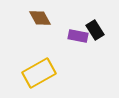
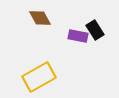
yellow rectangle: moved 4 px down
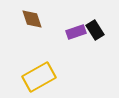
brown diamond: moved 8 px left, 1 px down; rotated 10 degrees clockwise
purple rectangle: moved 2 px left, 4 px up; rotated 30 degrees counterclockwise
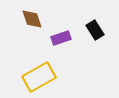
purple rectangle: moved 15 px left, 6 px down
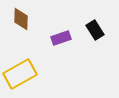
brown diamond: moved 11 px left; rotated 20 degrees clockwise
yellow rectangle: moved 19 px left, 3 px up
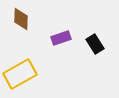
black rectangle: moved 14 px down
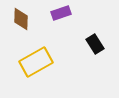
purple rectangle: moved 25 px up
yellow rectangle: moved 16 px right, 12 px up
